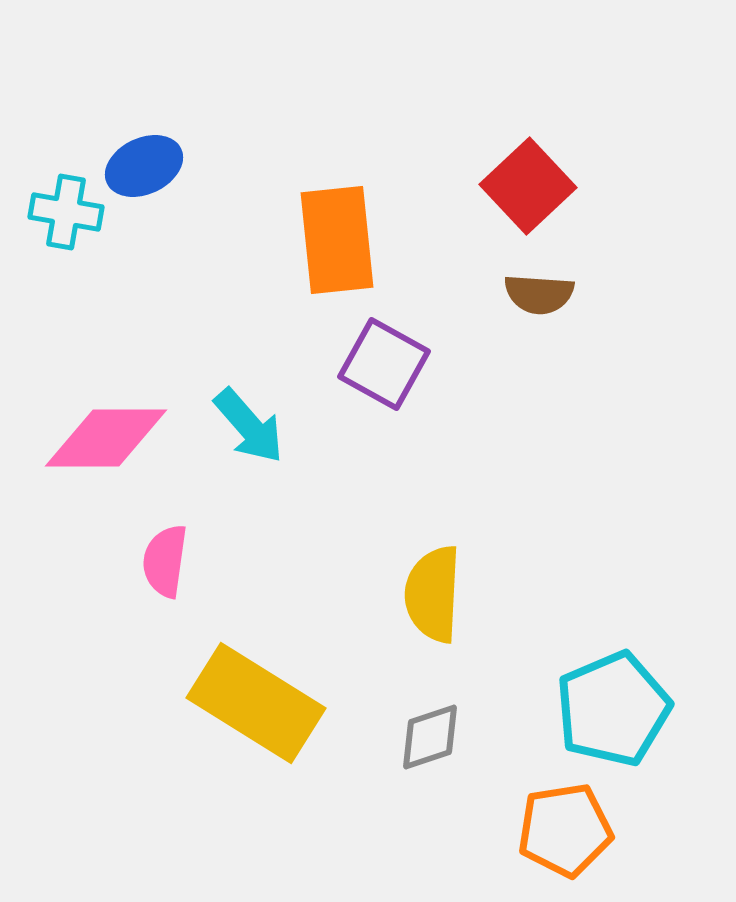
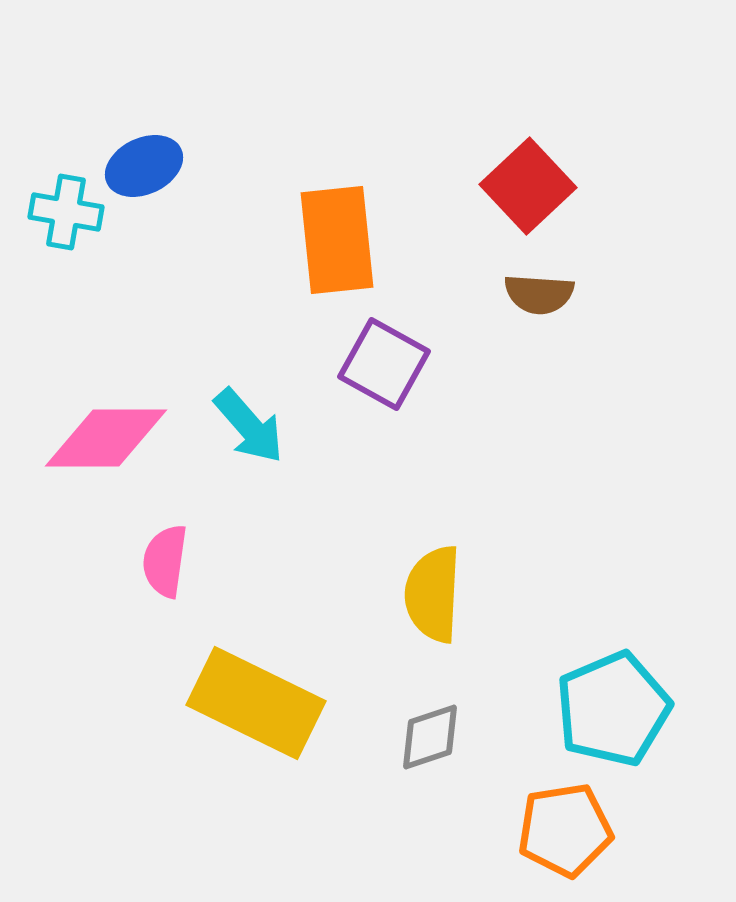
yellow rectangle: rotated 6 degrees counterclockwise
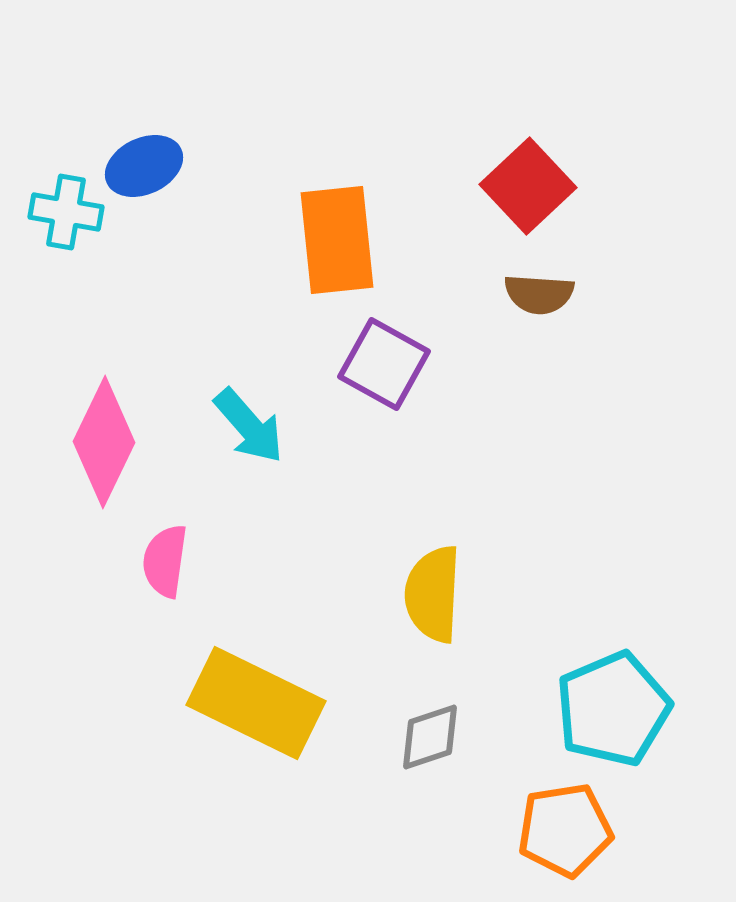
pink diamond: moved 2 px left, 4 px down; rotated 64 degrees counterclockwise
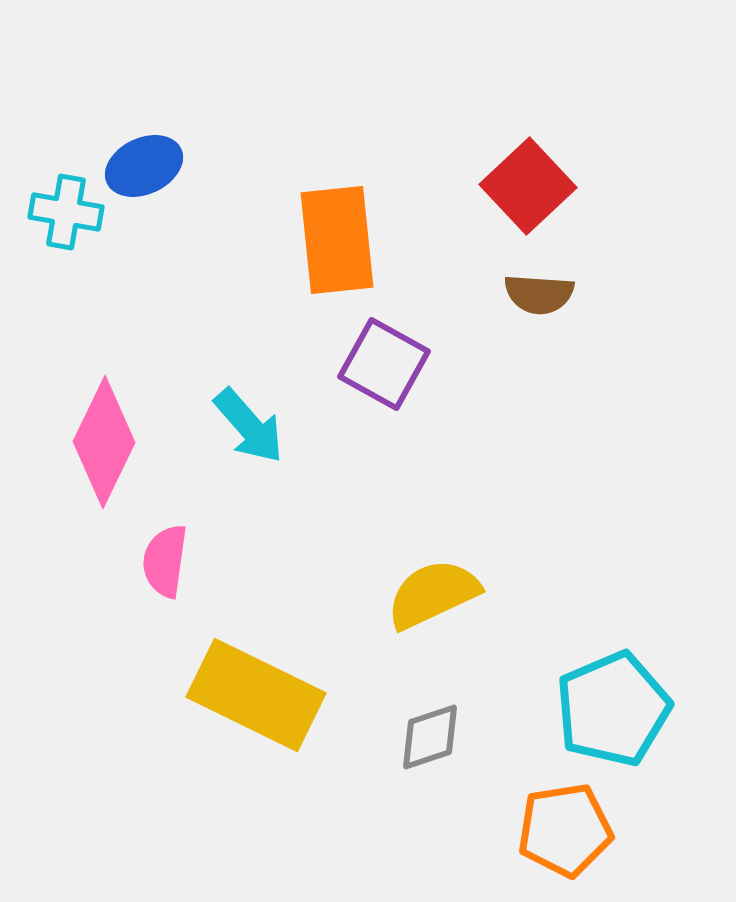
yellow semicircle: rotated 62 degrees clockwise
yellow rectangle: moved 8 px up
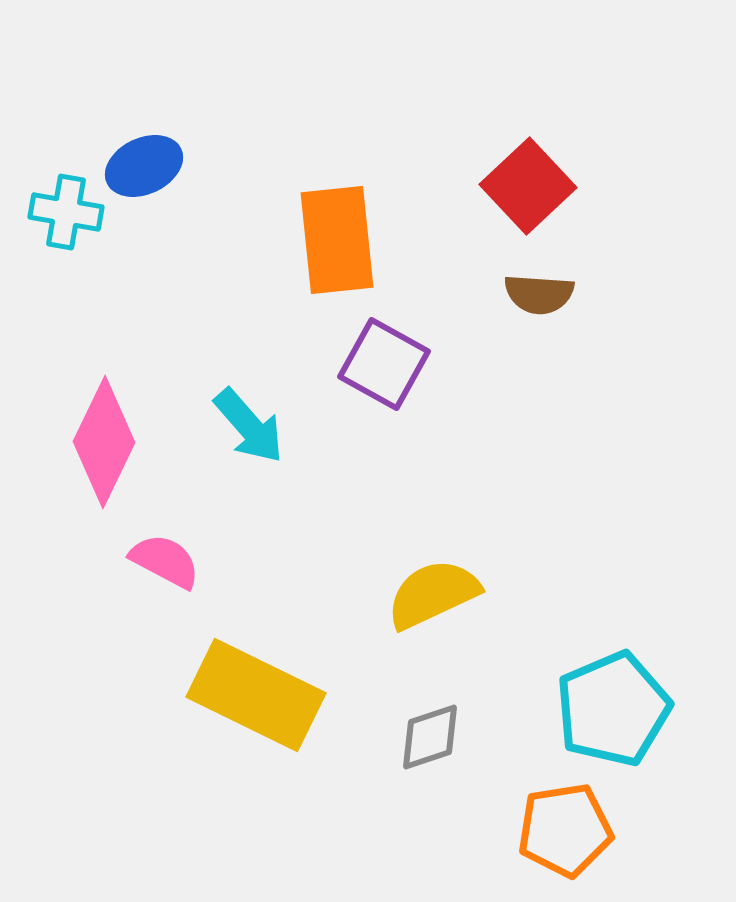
pink semicircle: rotated 110 degrees clockwise
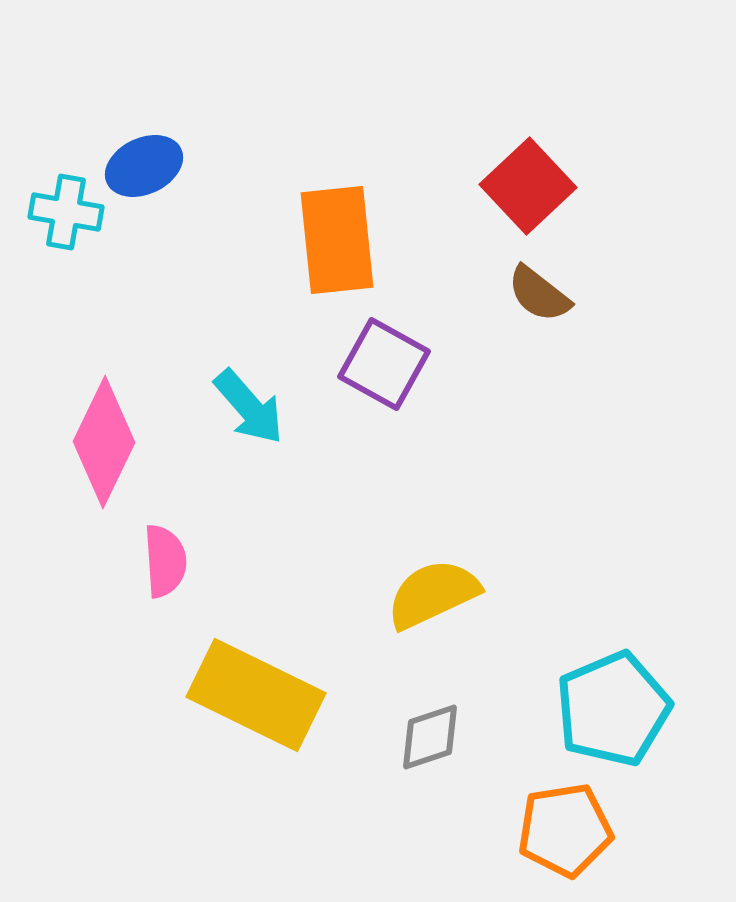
brown semicircle: rotated 34 degrees clockwise
cyan arrow: moved 19 px up
pink semicircle: rotated 58 degrees clockwise
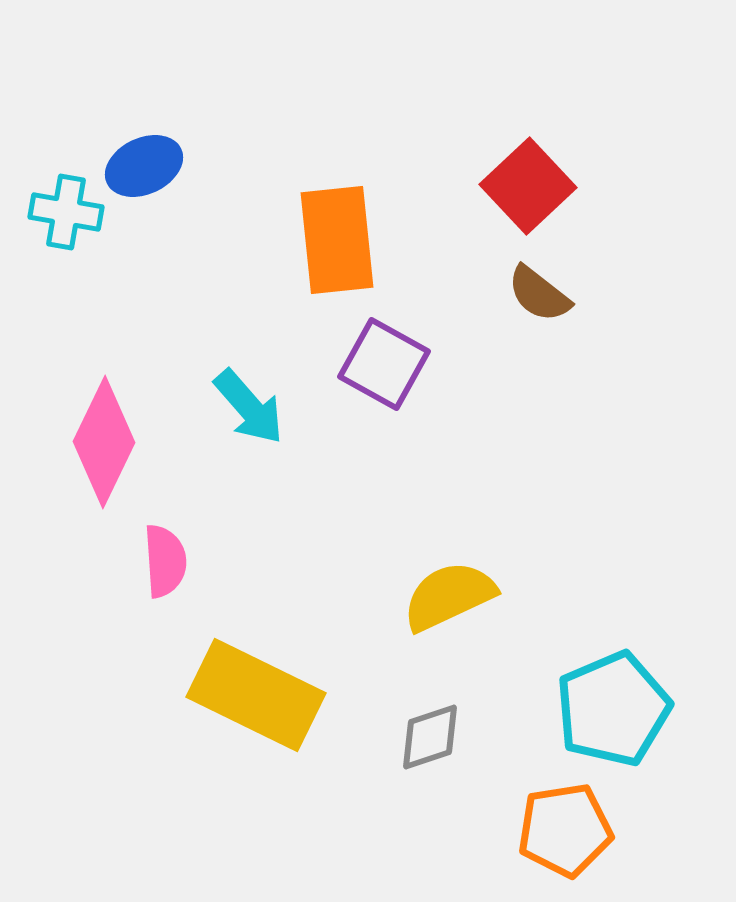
yellow semicircle: moved 16 px right, 2 px down
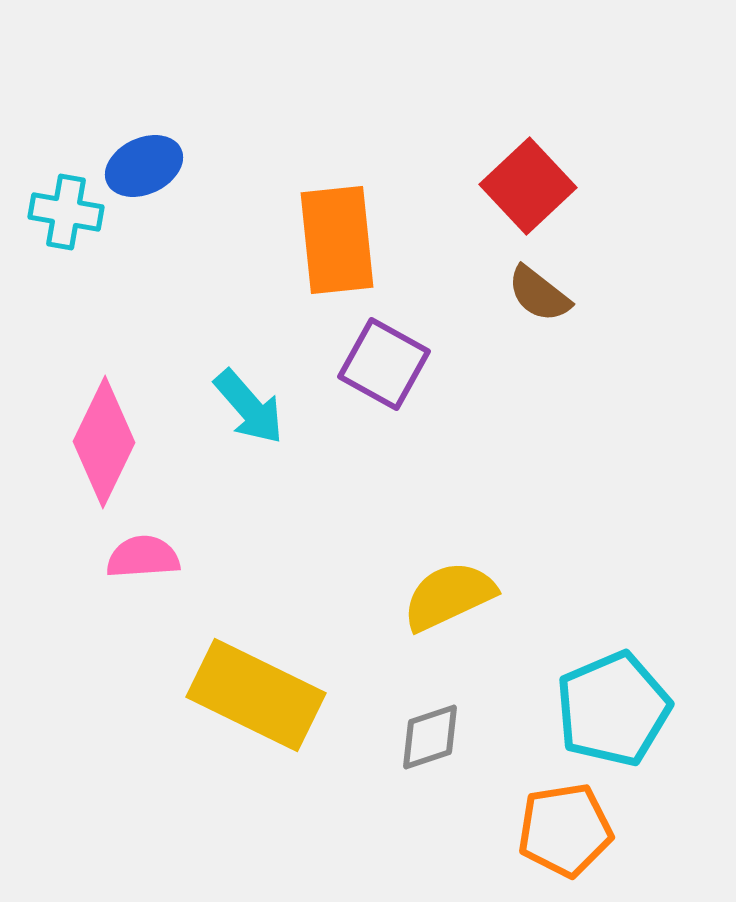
pink semicircle: moved 22 px left, 4 px up; rotated 90 degrees counterclockwise
